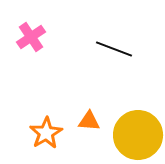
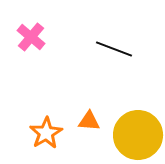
pink cross: rotated 16 degrees counterclockwise
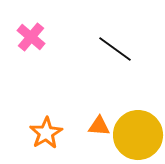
black line: moved 1 px right; rotated 15 degrees clockwise
orange triangle: moved 10 px right, 5 px down
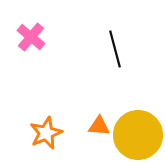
black line: rotated 39 degrees clockwise
orange star: rotated 8 degrees clockwise
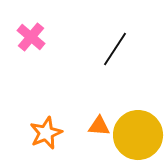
black line: rotated 48 degrees clockwise
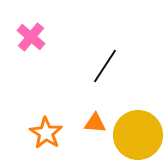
black line: moved 10 px left, 17 px down
orange triangle: moved 4 px left, 3 px up
orange star: rotated 16 degrees counterclockwise
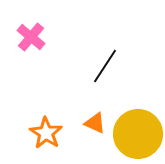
orange triangle: rotated 20 degrees clockwise
yellow circle: moved 1 px up
